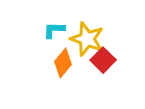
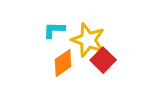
yellow star: moved 1 px right, 1 px down
orange diamond: rotated 16 degrees clockwise
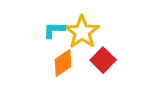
yellow star: moved 6 px left, 8 px up; rotated 16 degrees clockwise
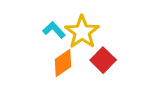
cyan L-shape: rotated 45 degrees clockwise
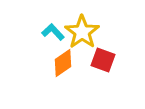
cyan L-shape: moved 1 px left, 2 px down
red square: rotated 25 degrees counterclockwise
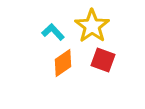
yellow star: moved 10 px right, 6 px up
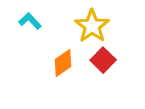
cyan L-shape: moved 23 px left, 11 px up
red square: rotated 25 degrees clockwise
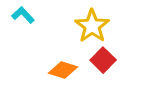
cyan L-shape: moved 7 px left, 6 px up
orange diamond: moved 7 px down; rotated 52 degrees clockwise
